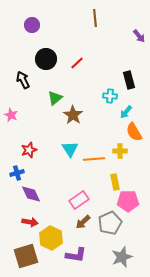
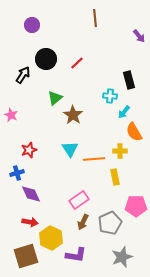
black arrow: moved 5 px up; rotated 60 degrees clockwise
cyan arrow: moved 2 px left
yellow rectangle: moved 5 px up
pink pentagon: moved 8 px right, 5 px down
brown arrow: rotated 21 degrees counterclockwise
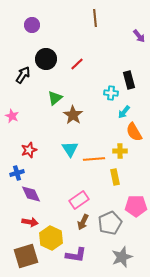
red line: moved 1 px down
cyan cross: moved 1 px right, 3 px up
pink star: moved 1 px right, 1 px down
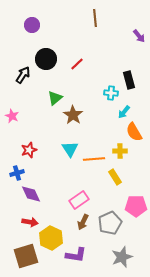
yellow rectangle: rotated 21 degrees counterclockwise
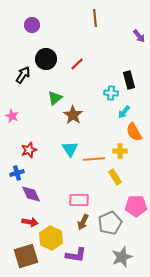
pink rectangle: rotated 36 degrees clockwise
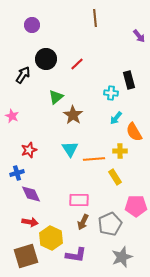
green triangle: moved 1 px right, 1 px up
cyan arrow: moved 8 px left, 6 px down
gray pentagon: moved 1 px down
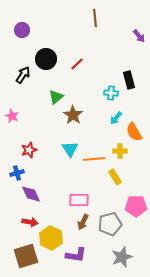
purple circle: moved 10 px left, 5 px down
gray pentagon: rotated 10 degrees clockwise
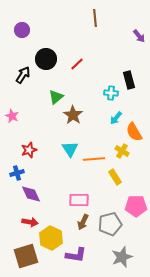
yellow cross: moved 2 px right; rotated 32 degrees clockwise
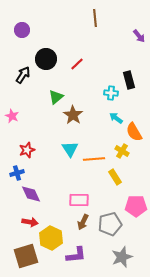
cyan arrow: rotated 88 degrees clockwise
red star: moved 2 px left
purple L-shape: rotated 15 degrees counterclockwise
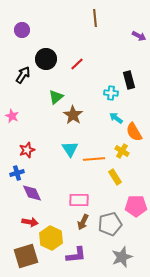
purple arrow: rotated 24 degrees counterclockwise
purple diamond: moved 1 px right, 1 px up
